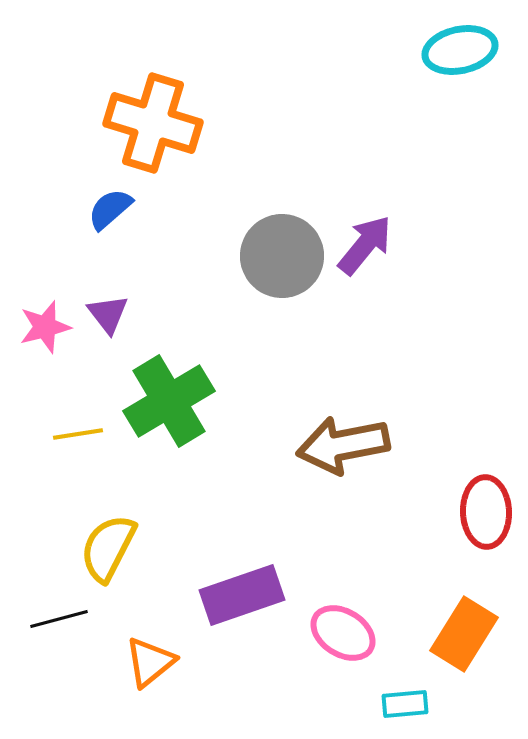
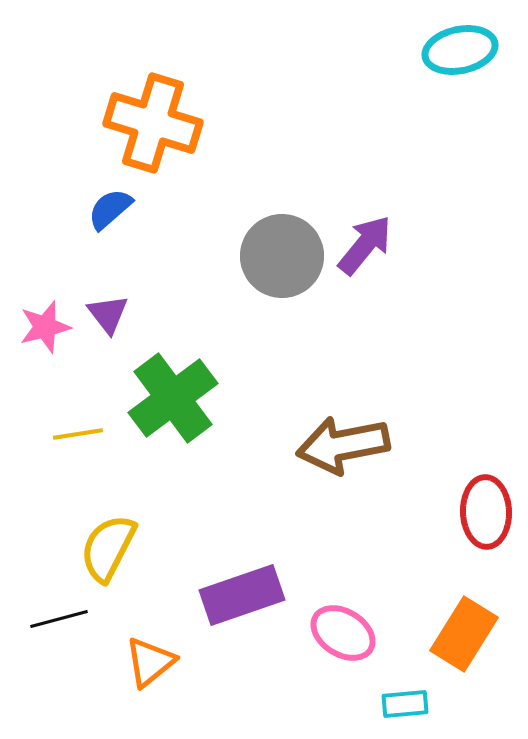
green cross: moved 4 px right, 3 px up; rotated 6 degrees counterclockwise
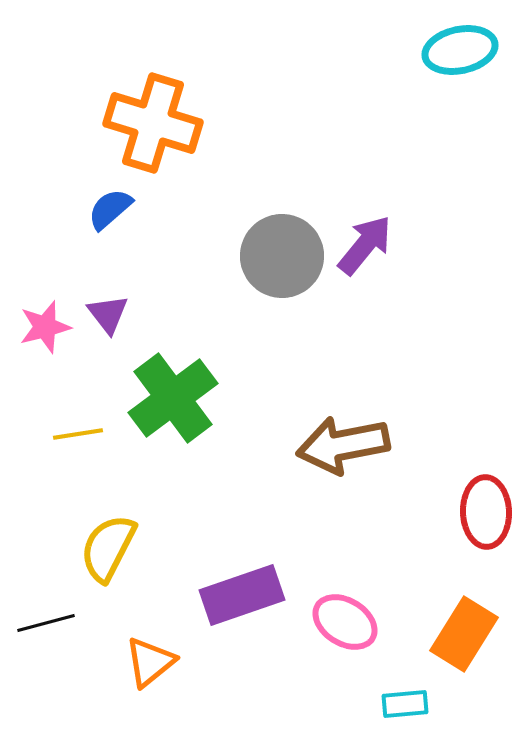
black line: moved 13 px left, 4 px down
pink ellipse: moved 2 px right, 11 px up
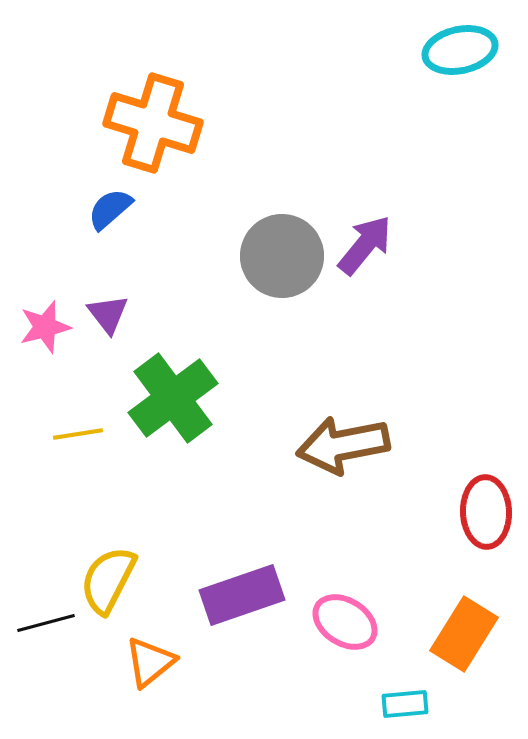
yellow semicircle: moved 32 px down
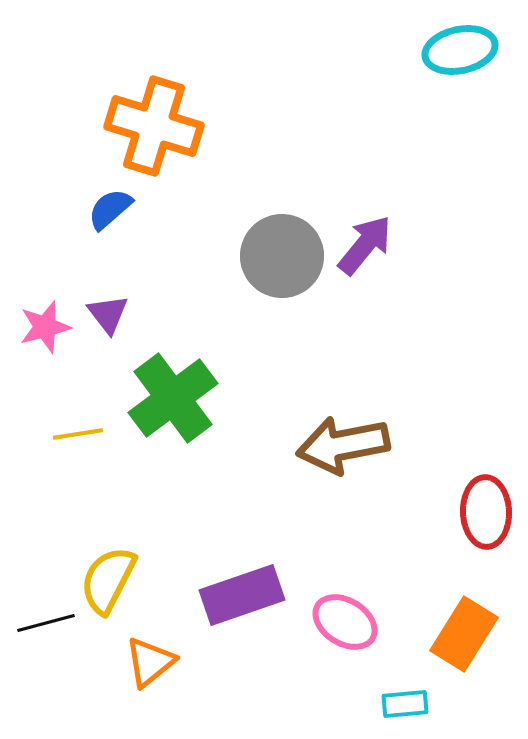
orange cross: moved 1 px right, 3 px down
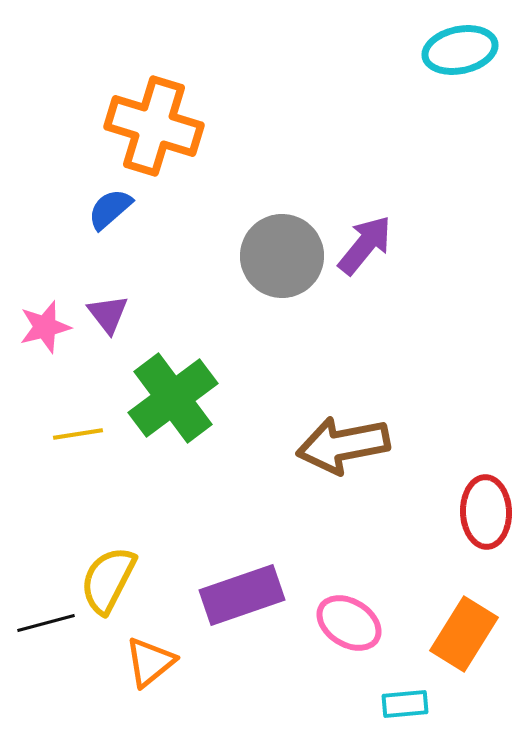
pink ellipse: moved 4 px right, 1 px down
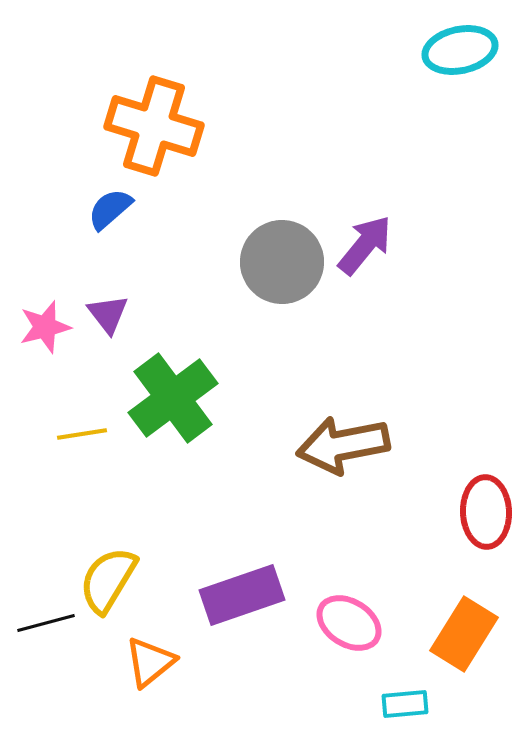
gray circle: moved 6 px down
yellow line: moved 4 px right
yellow semicircle: rotated 4 degrees clockwise
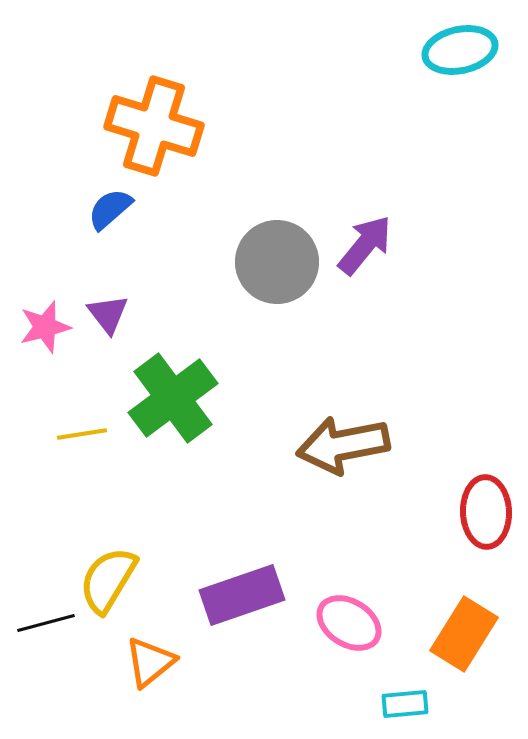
gray circle: moved 5 px left
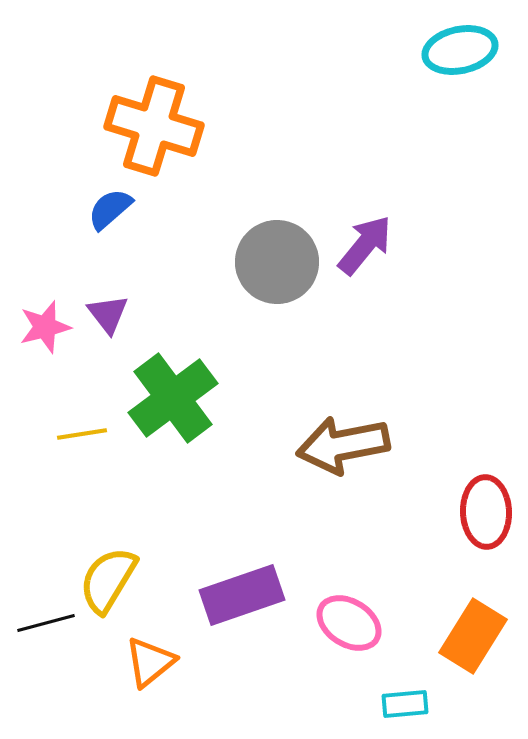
orange rectangle: moved 9 px right, 2 px down
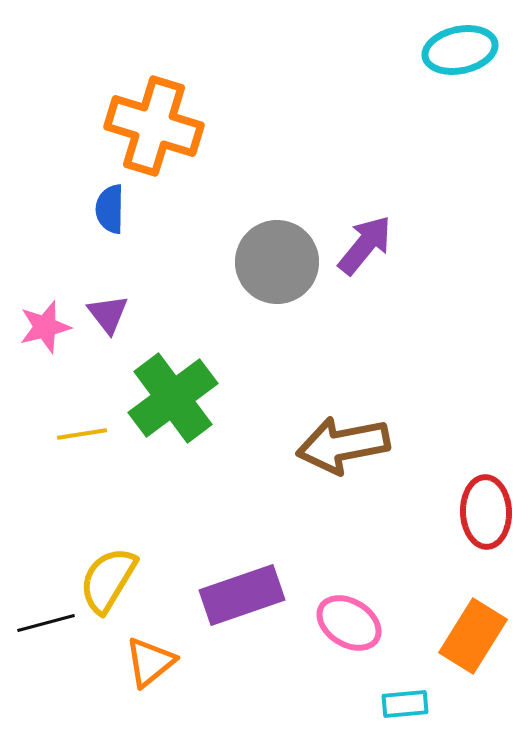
blue semicircle: rotated 48 degrees counterclockwise
